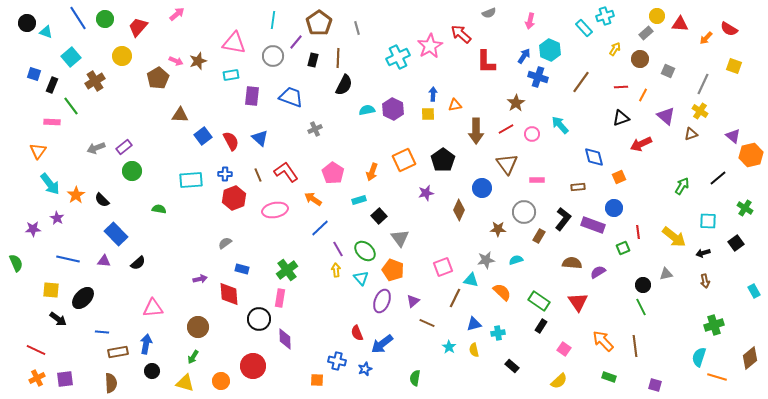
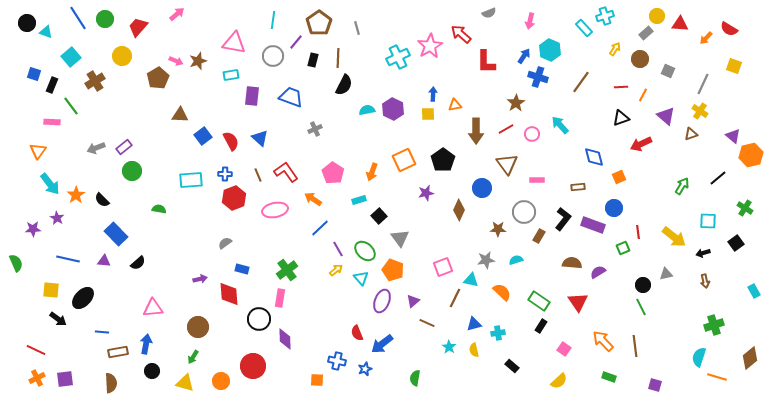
yellow arrow at (336, 270): rotated 56 degrees clockwise
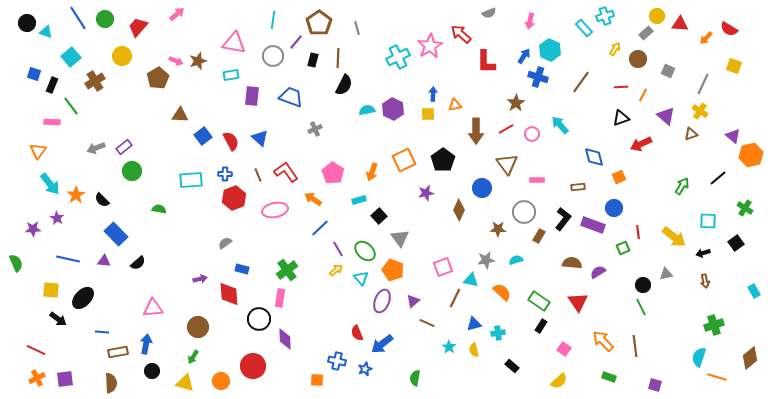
brown circle at (640, 59): moved 2 px left
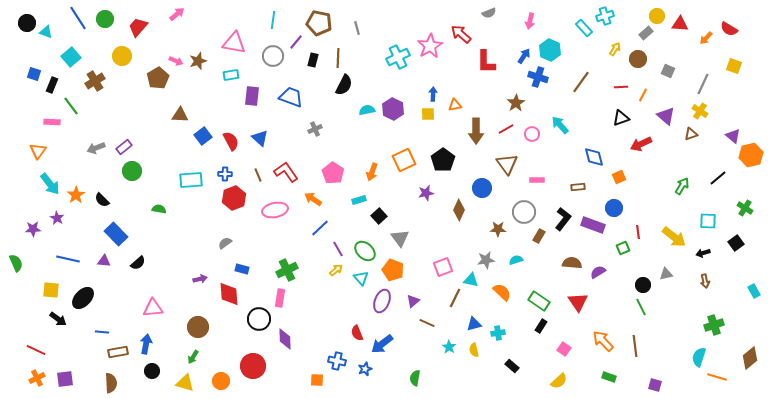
brown pentagon at (319, 23): rotated 25 degrees counterclockwise
green cross at (287, 270): rotated 10 degrees clockwise
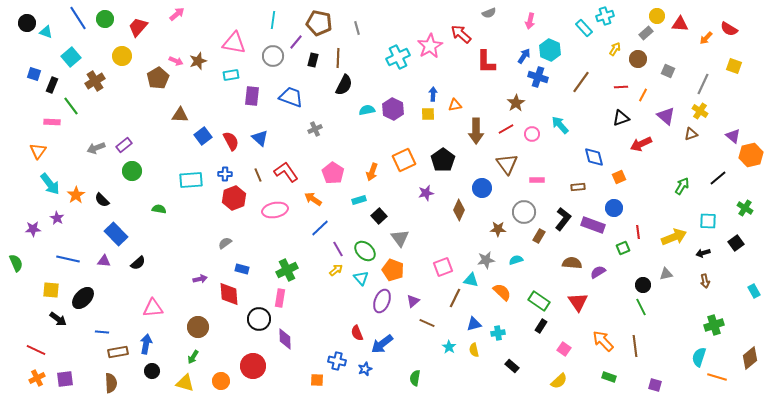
purple rectangle at (124, 147): moved 2 px up
yellow arrow at (674, 237): rotated 60 degrees counterclockwise
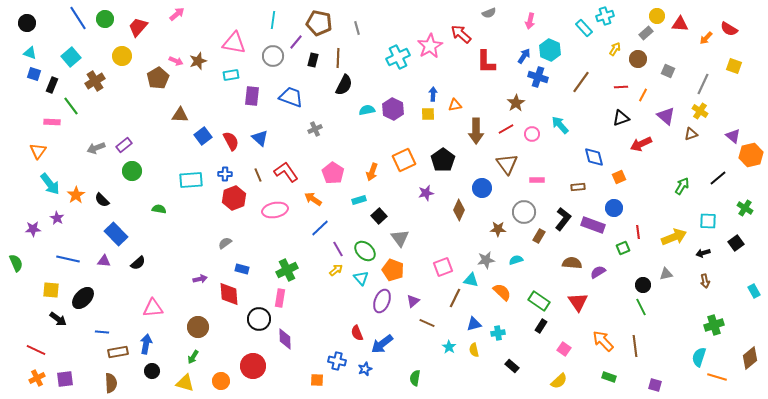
cyan triangle at (46, 32): moved 16 px left, 21 px down
